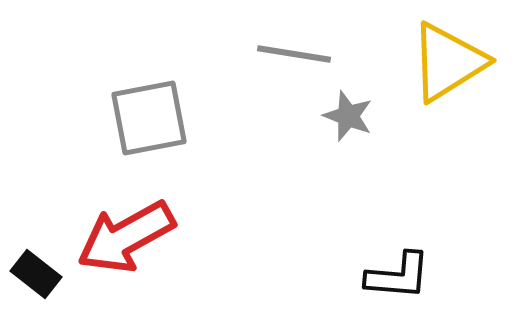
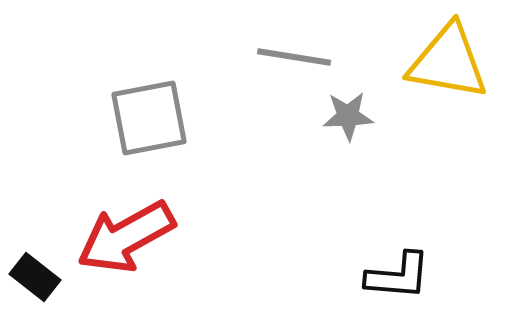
gray line: moved 3 px down
yellow triangle: rotated 42 degrees clockwise
gray star: rotated 24 degrees counterclockwise
black rectangle: moved 1 px left, 3 px down
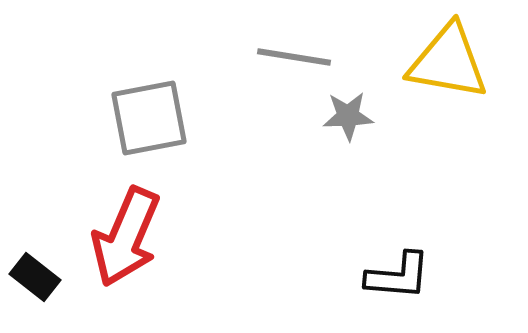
red arrow: rotated 38 degrees counterclockwise
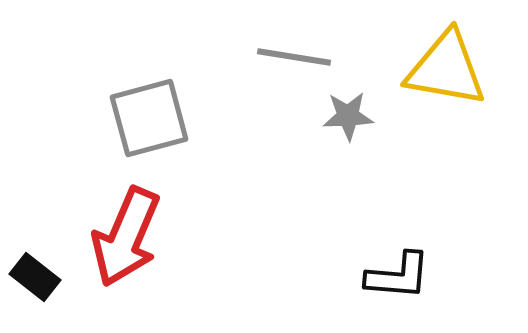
yellow triangle: moved 2 px left, 7 px down
gray square: rotated 4 degrees counterclockwise
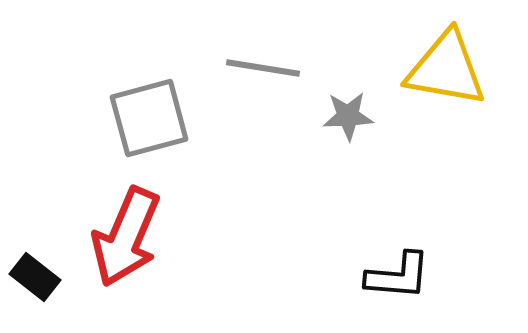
gray line: moved 31 px left, 11 px down
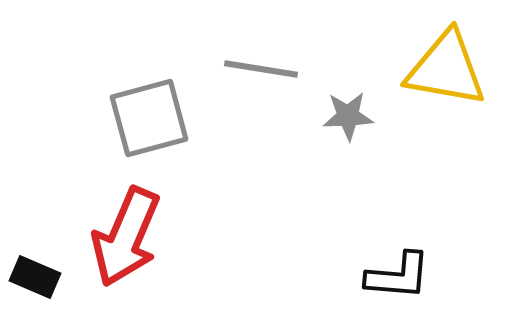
gray line: moved 2 px left, 1 px down
black rectangle: rotated 15 degrees counterclockwise
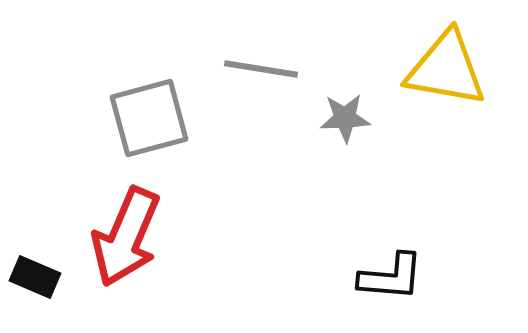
gray star: moved 3 px left, 2 px down
black L-shape: moved 7 px left, 1 px down
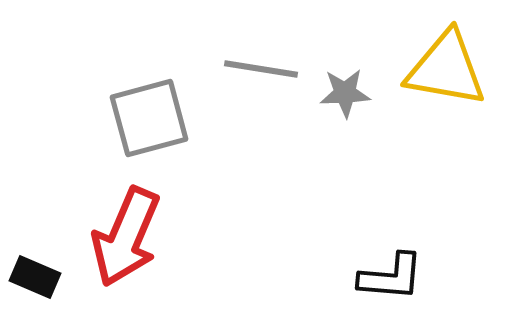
gray star: moved 25 px up
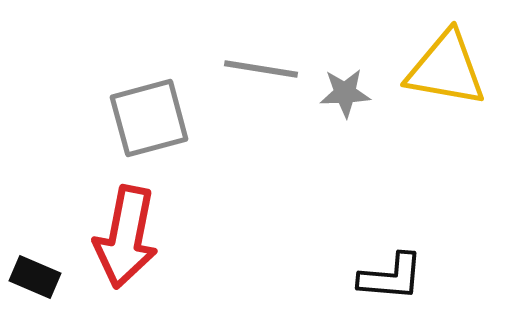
red arrow: rotated 12 degrees counterclockwise
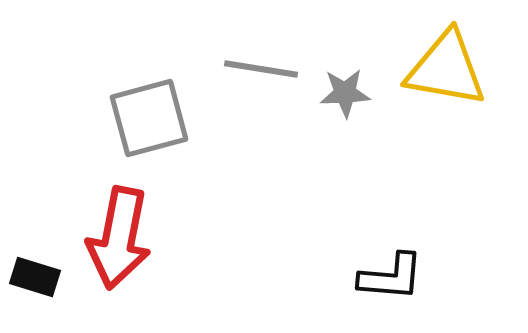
red arrow: moved 7 px left, 1 px down
black rectangle: rotated 6 degrees counterclockwise
